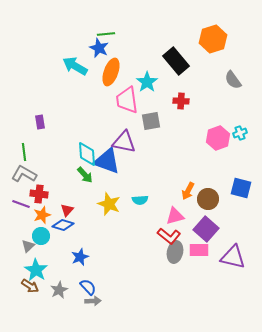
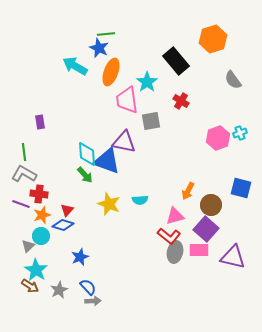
red cross at (181, 101): rotated 28 degrees clockwise
brown circle at (208, 199): moved 3 px right, 6 px down
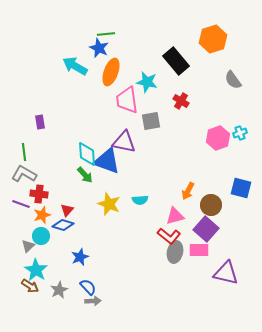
cyan star at (147, 82): rotated 25 degrees counterclockwise
purple triangle at (233, 257): moved 7 px left, 16 px down
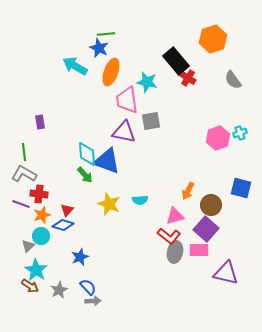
red cross at (181, 101): moved 7 px right, 23 px up
purple triangle at (124, 142): moved 10 px up
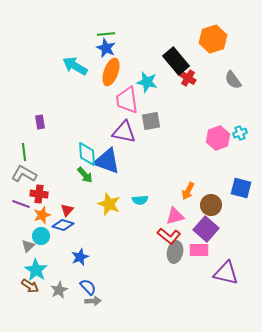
blue star at (99, 48): moved 7 px right
